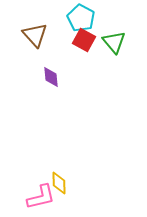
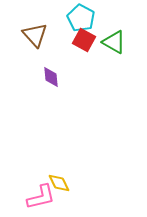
green triangle: rotated 20 degrees counterclockwise
yellow diamond: rotated 25 degrees counterclockwise
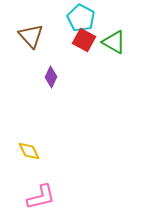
brown triangle: moved 4 px left, 1 px down
purple diamond: rotated 30 degrees clockwise
yellow diamond: moved 30 px left, 32 px up
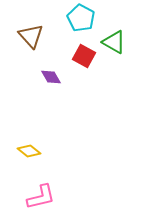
red square: moved 16 px down
purple diamond: rotated 55 degrees counterclockwise
yellow diamond: rotated 25 degrees counterclockwise
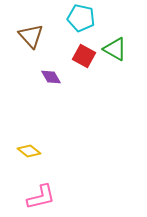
cyan pentagon: rotated 16 degrees counterclockwise
green triangle: moved 1 px right, 7 px down
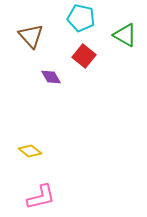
green triangle: moved 10 px right, 14 px up
red square: rotated 10 degrees clockwise
yellow diamond: moved 1 px right
